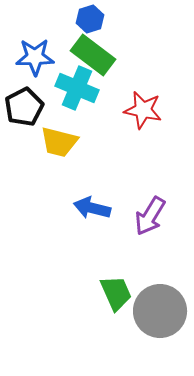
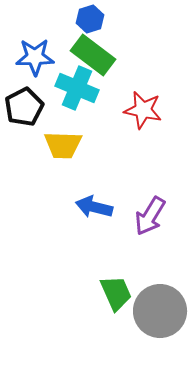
yellow trapezoid: moved 4 px right, 3 px down; rotated 12 degrees counterclockwise
blue arrow: moved 2 px right, 1 px up
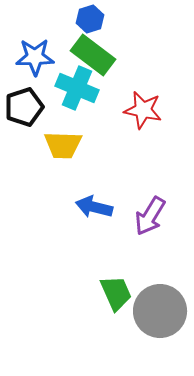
black pentagon: rotated 9 degrees clockwise
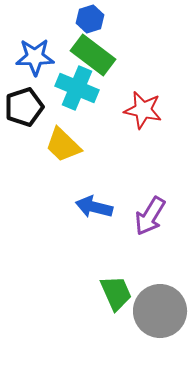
yellow trapezoid: rotated 42 degrees clockwise
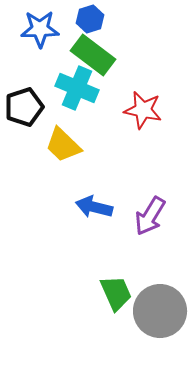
blue star: moved 5 px right, 28 px up
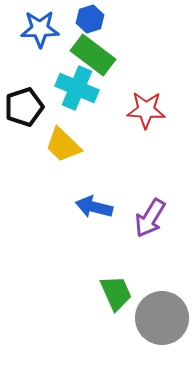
red star: moved 3 px right; rotated 9 degrees counterclockwise
purple arrow: moved 2 px down
gray circle: moved 2 px right, 7 px down
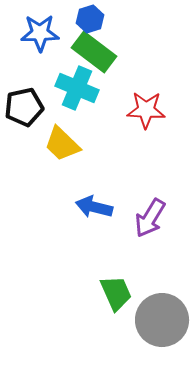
blue star: moved 4 px down
green rectangle: moved 1 px right, 3 px up
black pentagon: rotated 6 degrees clockwise
yellow trapezoid: moved 1 px left, 1 px up
gray circle: moved 2 px down
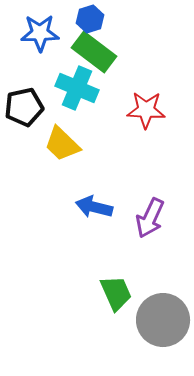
purple arrow: rotated 6 degrees counterclockwise
gray circle: moved 1 px right
